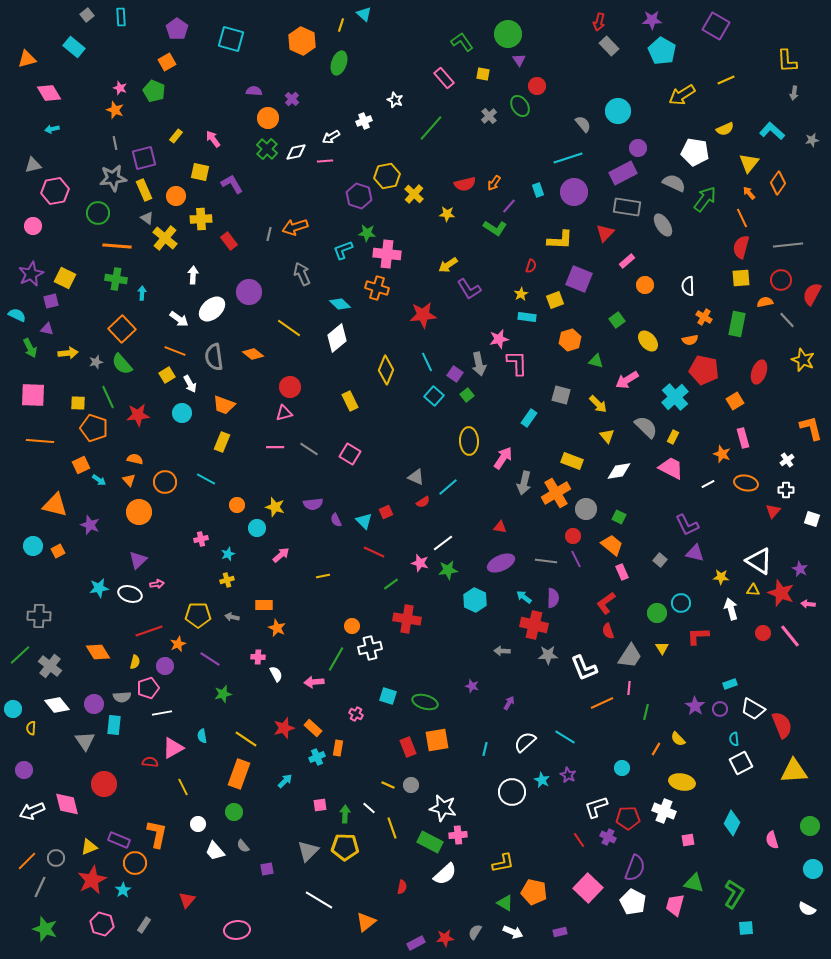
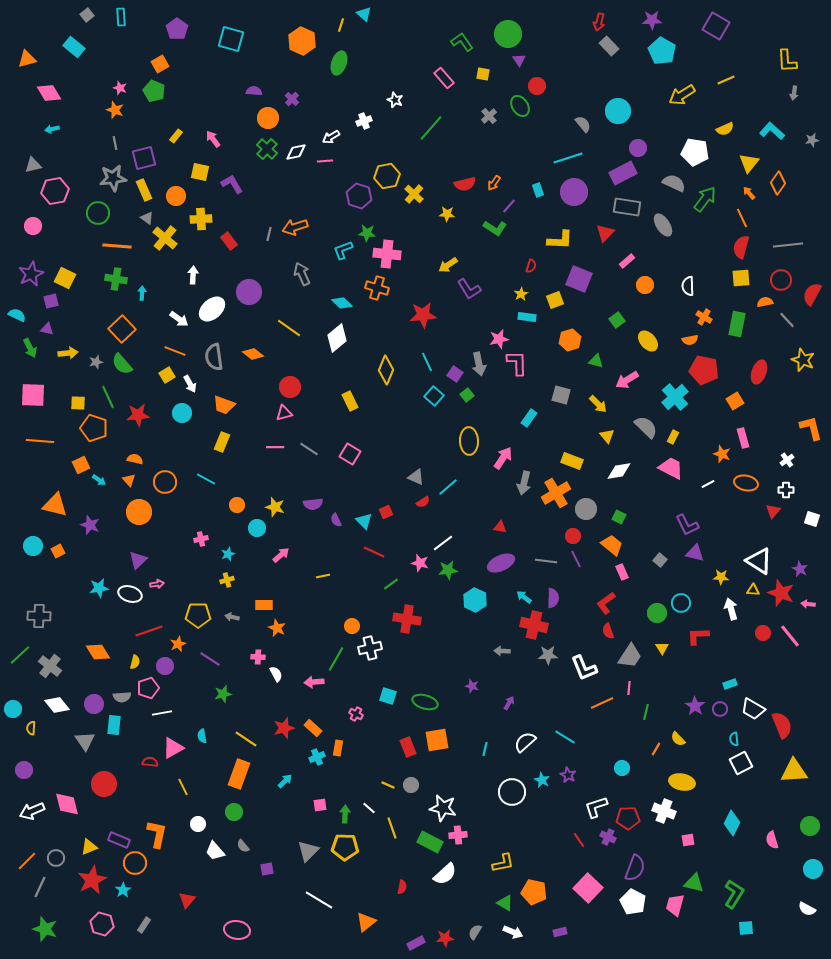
orange square at (167, 62): moved 7 px left, 2 px down
cyan diamond at (340, 304): moved 2 px right, 1 px up
pink ellipse at (237, 930): rotated 15 degrees clockwise
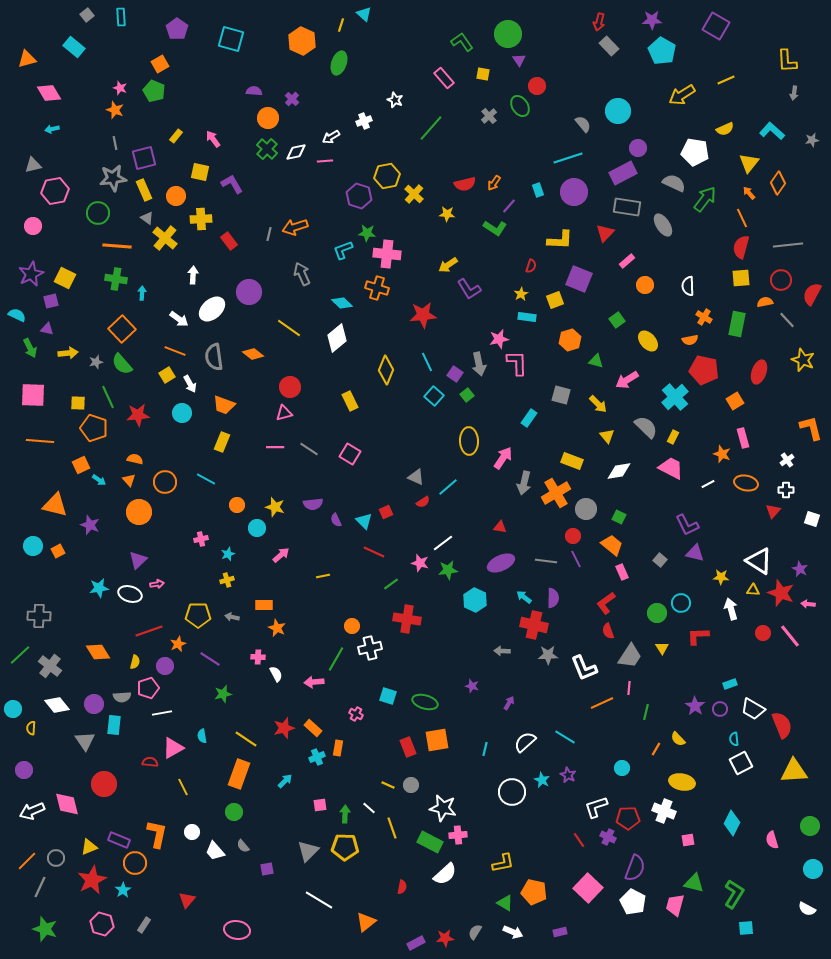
white circle at (198, 824): moved 6 px left, 8 px down
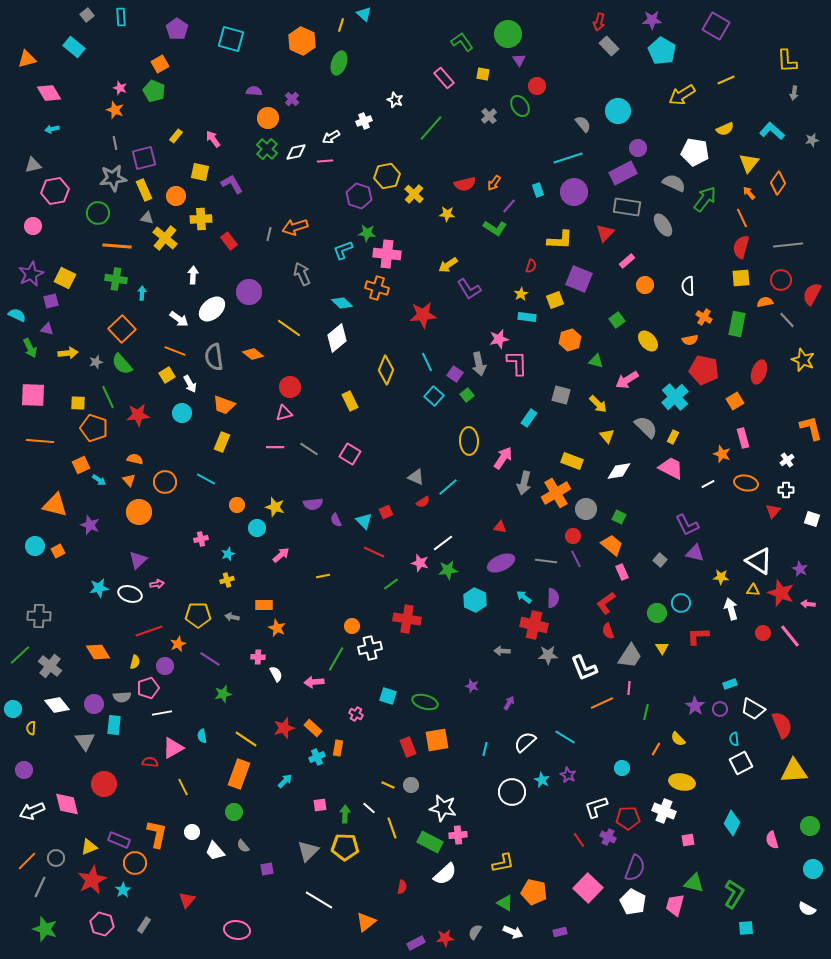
gray triangle at (147, 218): rotated 24 degrees counterclockwise
cyan circle at (33, 546): moved 2 px right
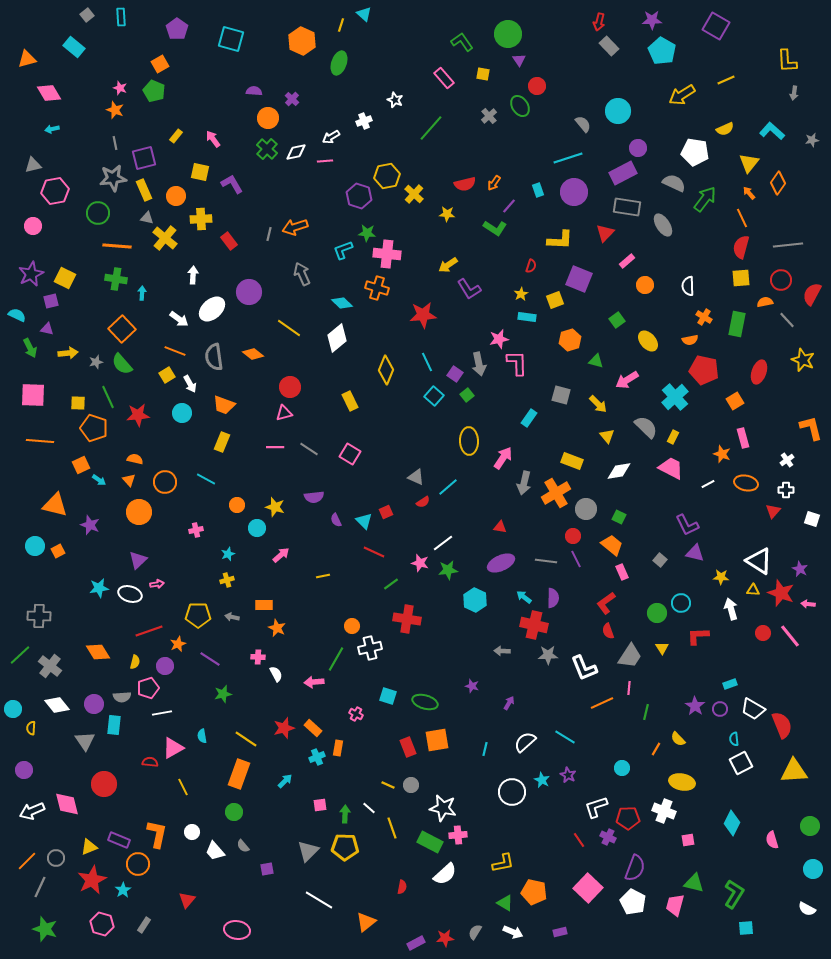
purple semicircle at (313, 504): moved 1 px right, 7 px up
pink cross at (201, 539): moved 5 px left, 9 px up
orange circle at (135, 863): moved 3 px right, 1 px down
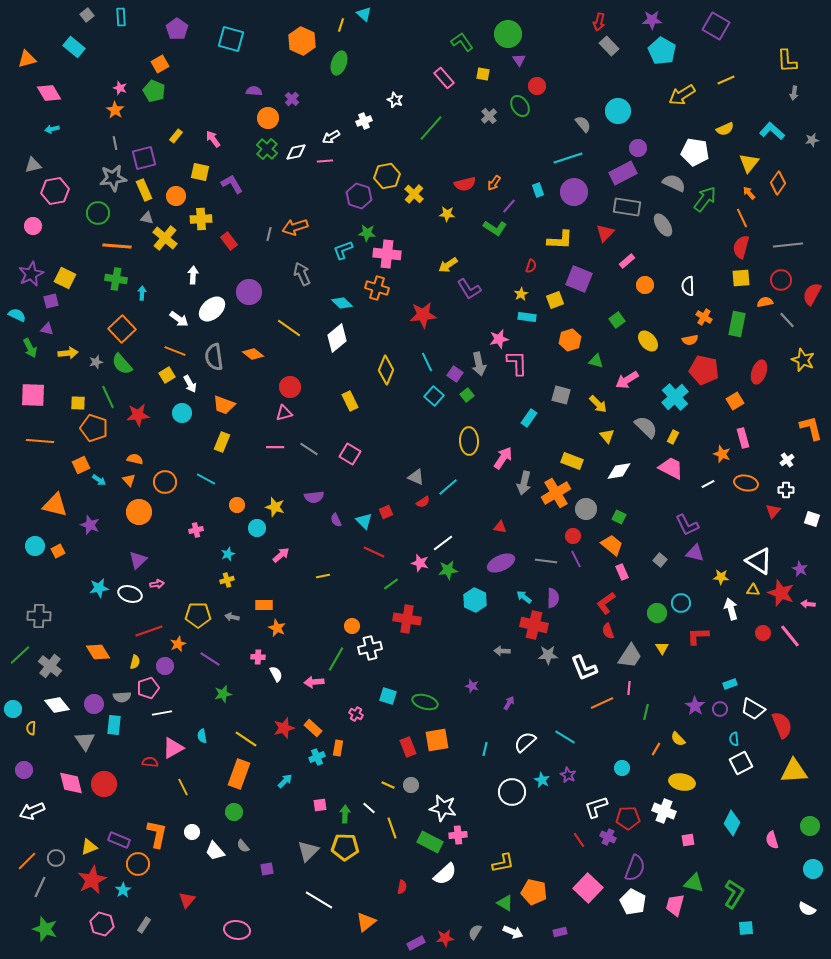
orange star at (115, 110): rotated 12 degrees clockwise
pink diamond at (67, 804): moved 4 px right, 21 px up
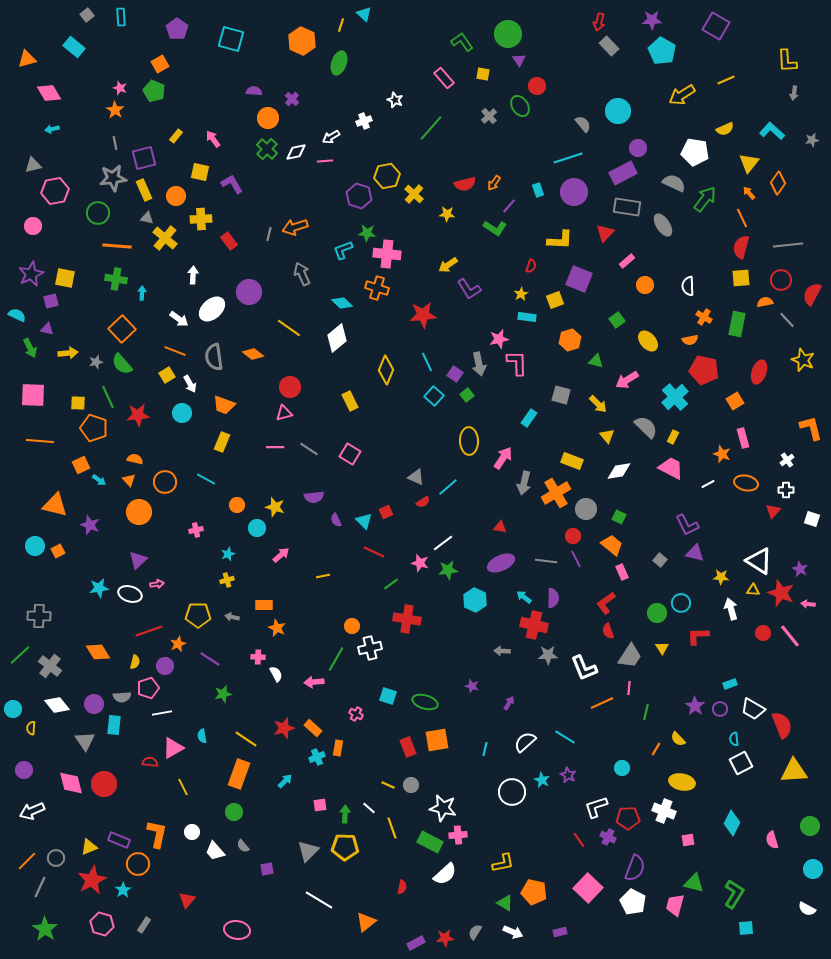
yellow square at (65, 278): rotated 15 degrees counterclockwise
green star at (45, 929): rotated 15 degrees clockwise
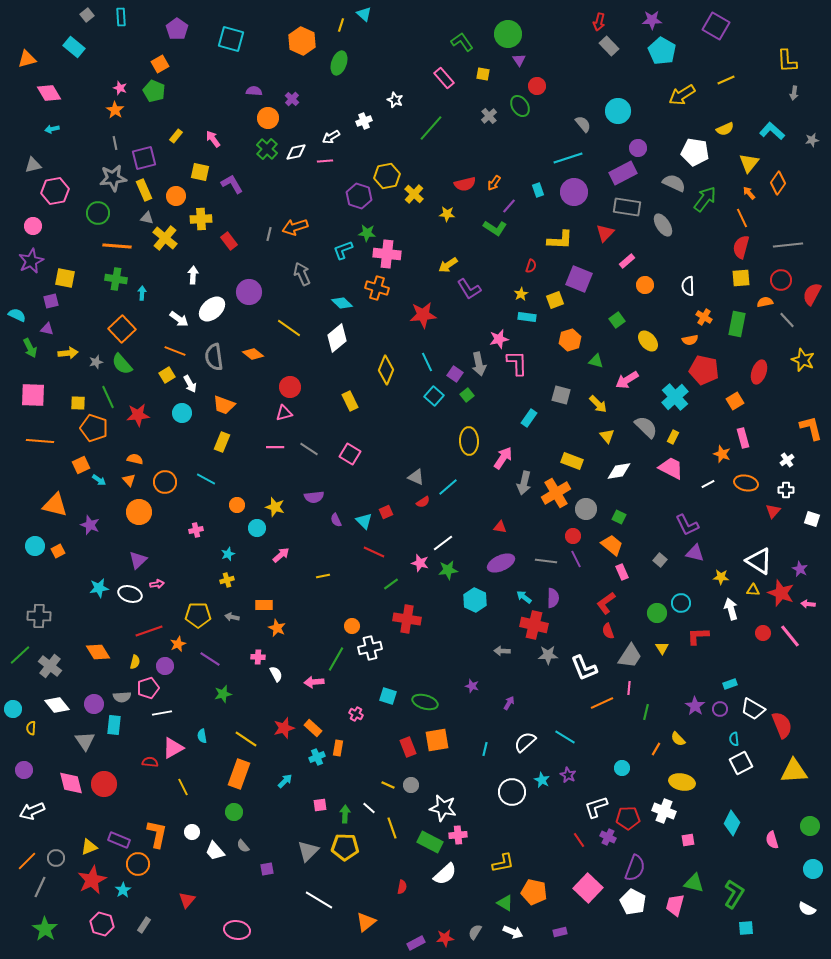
purple star at (31, 274): moved 13 px up
